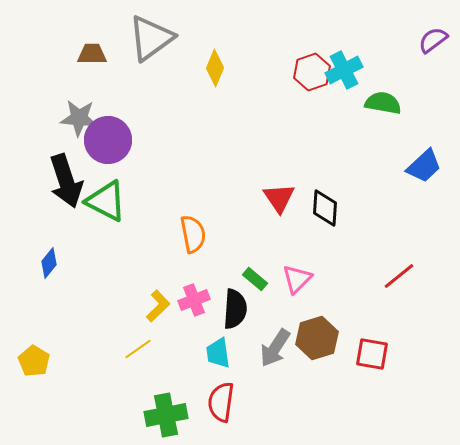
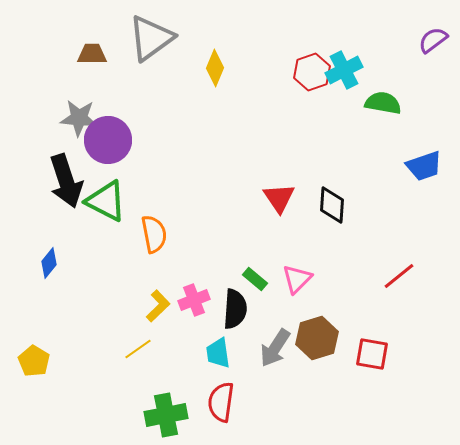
blue trapezoid: rotated 24 degrees clockwise
black diamond: moved 7 px right, 3 px up
orange semicircle: moved 39 px left
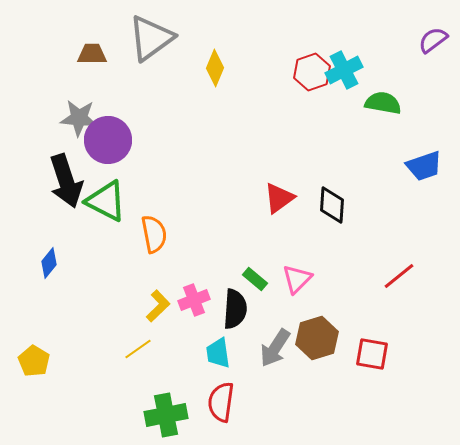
red triangle: rotated 28 degrees clockwise
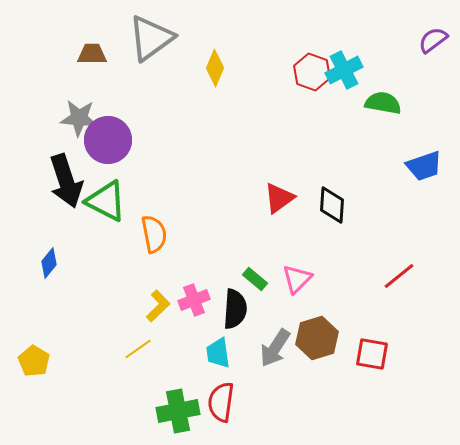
red hexagon: rotated 21 degrees counterclockwise
green cross: moved 12 px right, 4 px up
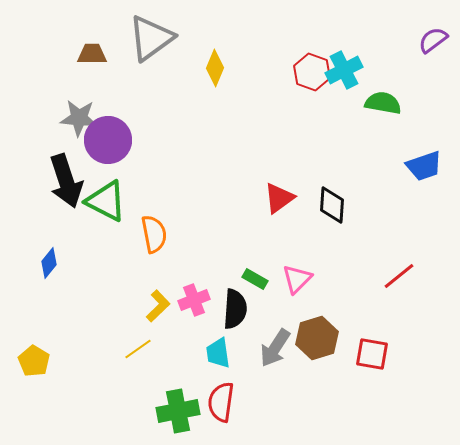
green rectangle: rotated 10 degrees counterclockwise
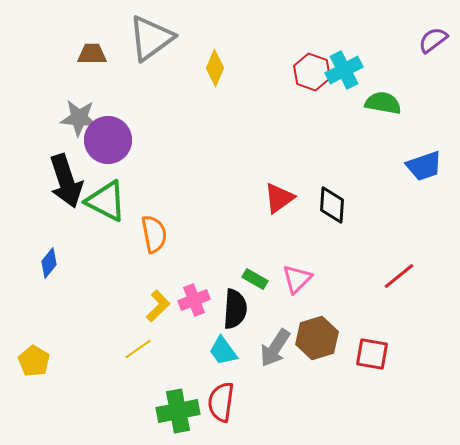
cyan trapezoid: moved 5 px right, 2 px up; rotated 28 degrees counterclockwise
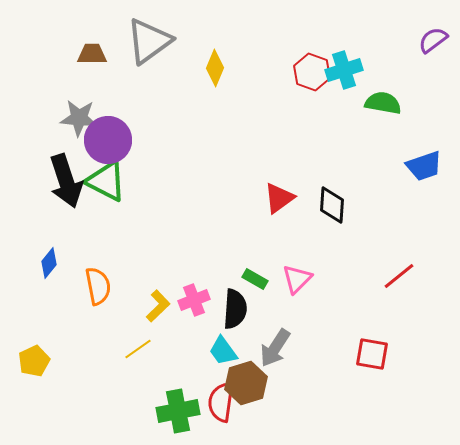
gray triangle: moved 2 px left, 3 px down
cyan cross: rotated 9 degrees clockwise
green triangle: moved 20 px up
orange semicircle: moved 56 px left, 52 px down
brown hexagon: moved 71 px left, 45 px down
yellow pentagon: rotated 16 degrees clockwise
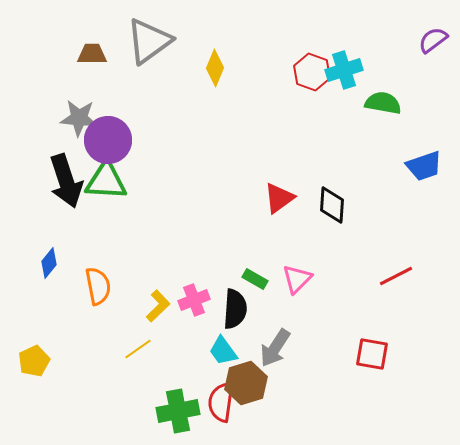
green triangle: rotated 24 degrees counterclockwise
red line: moved 3 px left; rotated 12 degrees clockwise
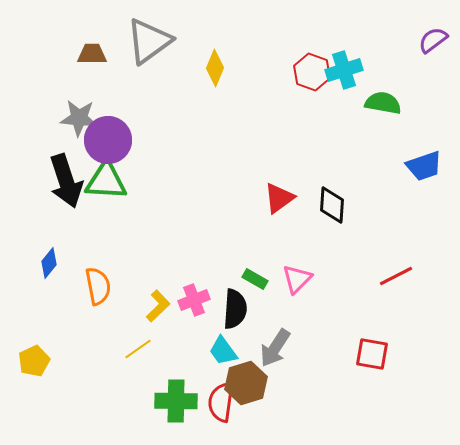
green cross: moved 2 px left, 10 px up; rotated 12 degrees clockwise
